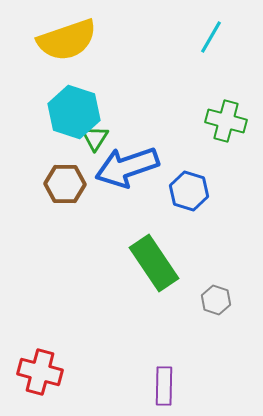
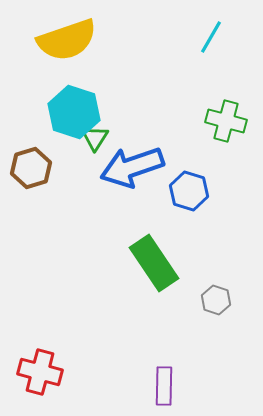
blue arrow: moved 5 px right
brown hexagon: moved 34 px left, 16 px up; rotated 18 degrees counterclockwise
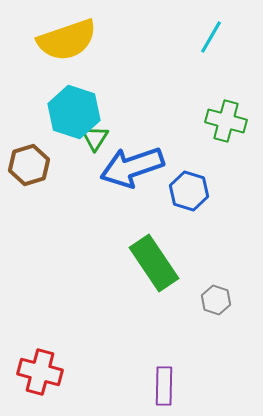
brown hexagon: moved 2 px left, 3 px up
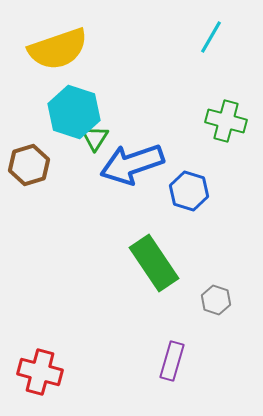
yellow semicircle: moved 9 px left, 9 px down
blue arrow: moved 3 px up
purple rectangle: moved 8 px right, 25 px up; rotated 15 degrees clockwise
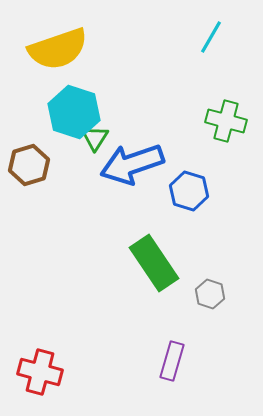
gray hexagon: moved 6 px left, 6 px up
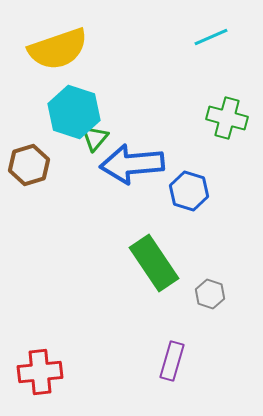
cyan line: rotated 36 degrees clockwise
green cross: moved 1 px right, 3 px up
green triangle: rotated 8 degrees clockwise
blue arrow: rotated 14 degrees clockwise
red cross: rotated 21 degrees counterclockwise
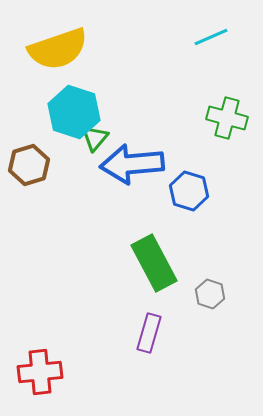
green rectangle: rotated 6 degrees clockwise
purple rectangle: moved 23 px left, 28 px up
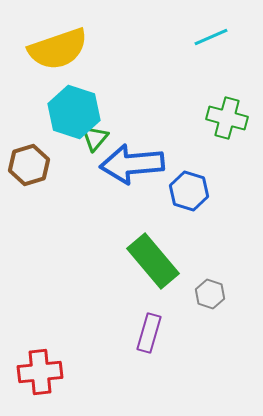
green rectangle: moved 1 px left, 2 px up; rotated 12 degrees counterclockwise
